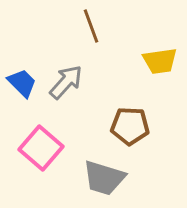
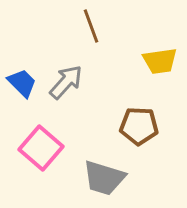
brown pentagon: moved 9 px right
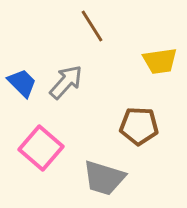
brown line: moved 1 px right; rotated 12 degrees counterclockwise
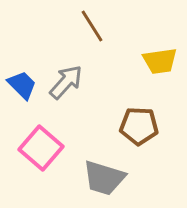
blue trapezoid: moved 2 px down
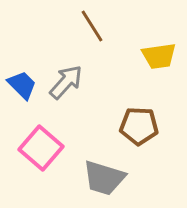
yellow trapezoid: moved 1 px left, 5 px up
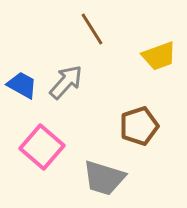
brown line: moved 3 px down
yellow trapezoid: rotated 12 degrees counterclockwise
blue trapezoid: rotated 16 degrees counterclockwise
brown pentagon: rotated 21 degrees counterclockwise
pink square: moved 1 px right, 1 px up
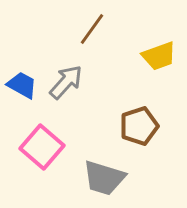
brown line: rotated 68 degrees clockwise
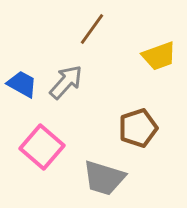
blue trapezoid: moved 1 px up
brown pentagon: moved 1 px left, 2 px down
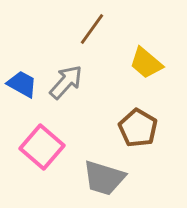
yellow trapezoid: moved 13 px left, 7 px down; rotated 60 degrees clockwise
brown pentagon: rotated 24 degrees counterclockwise
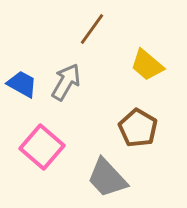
yellow trapezoid: moved 1 px right, 2 px down
gray arrow: rotated 12 degrees counterclockwise
gray trapezoid: moved 3 px right; rotated 30 degrees clockwise
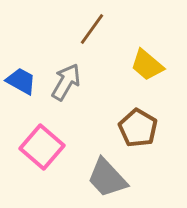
blue trapezoid: moved 1 px left, 3 px up
